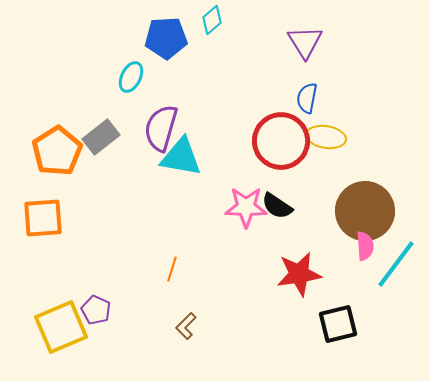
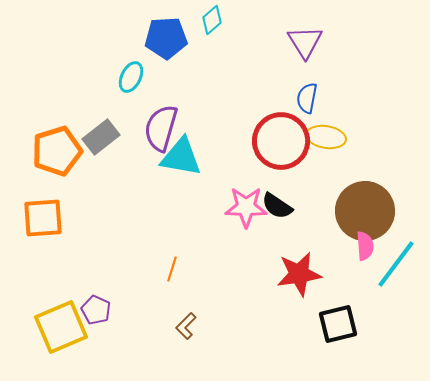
orange pentagon: rotated 15 degrees clockwise
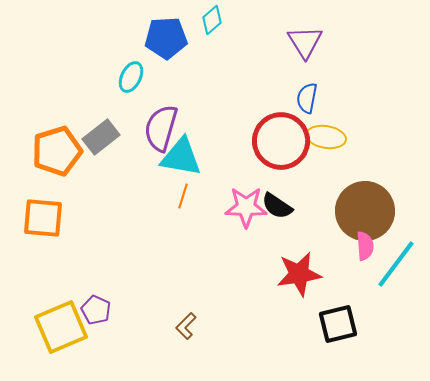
orange square: rotated 9 degrees clockwise
orange line: moved 11 px right, 73 px up
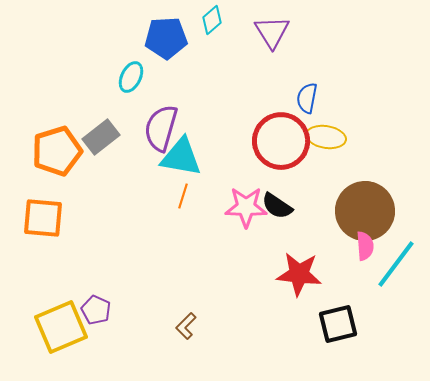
purple triangle: moved 33 px left, 10 px up
red star: rotated 15 degrees clockwise
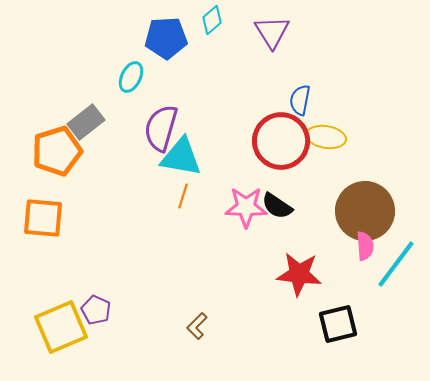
blue semicircle: moved 7 px left, 2 px down
gray rectangle: moved 15 px left, 15 px up
brown L-shape: moved 11 px right
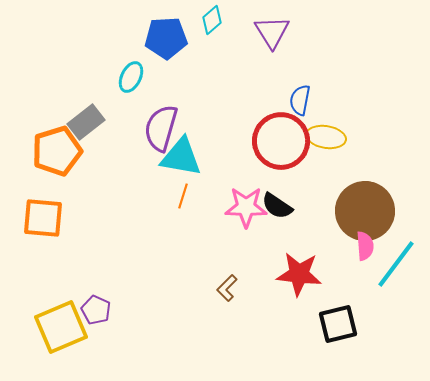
brown L-shape: moved 30 px right, 38 px up
